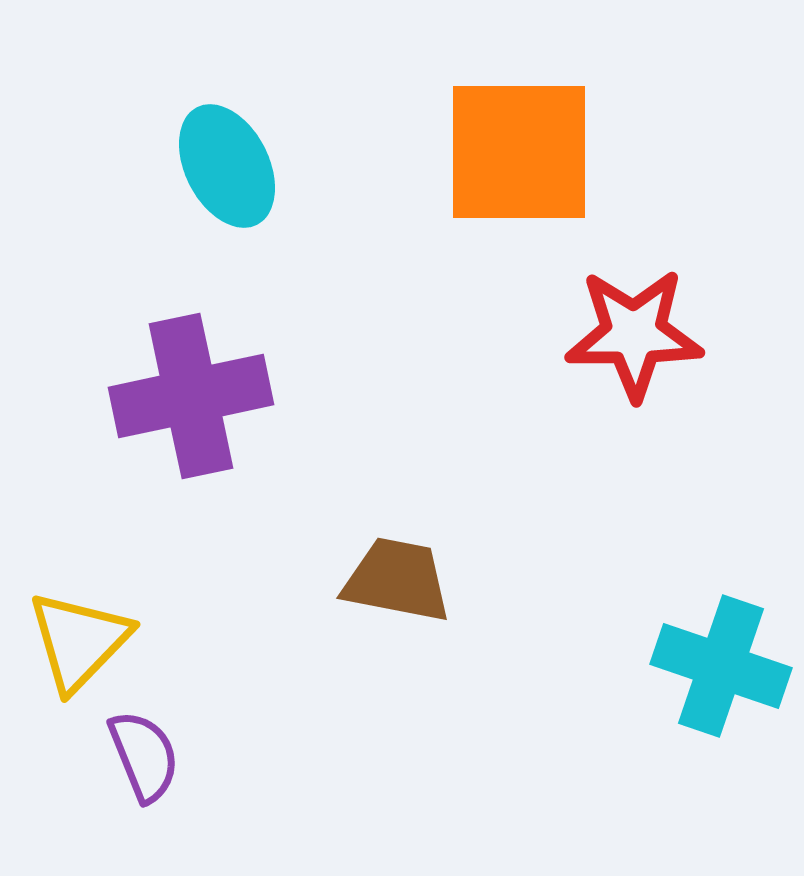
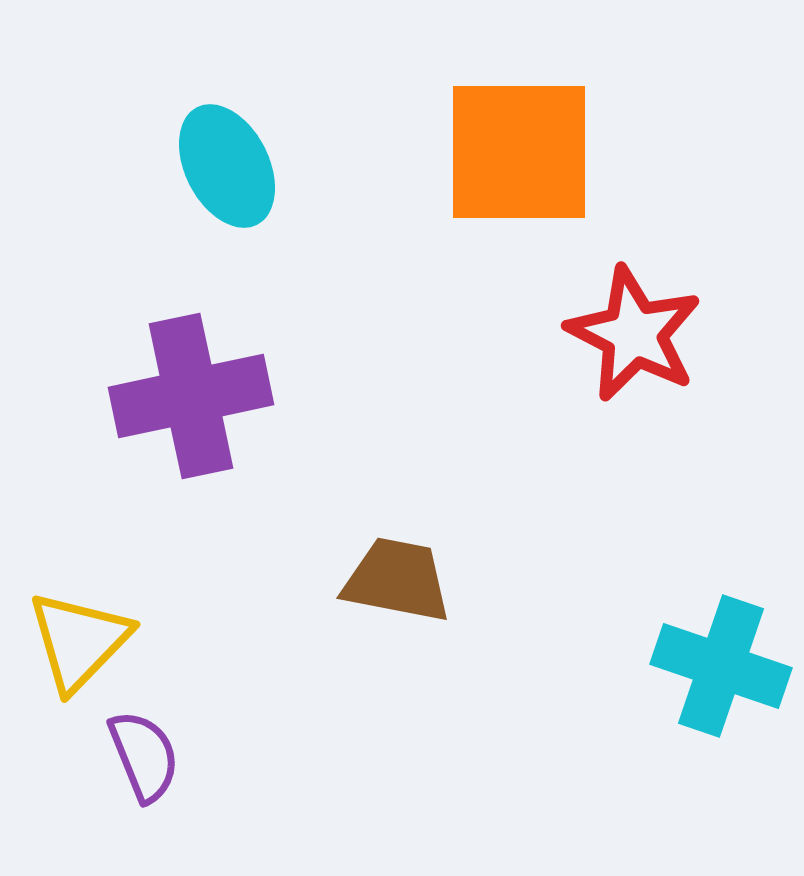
red star: rotated 27 degrees clockwise
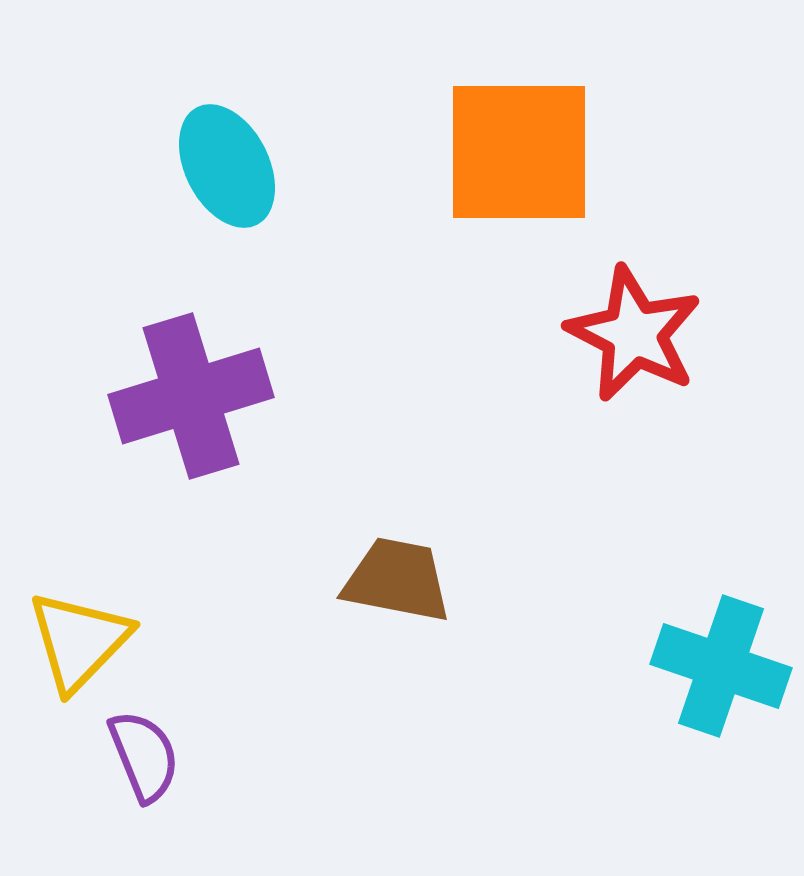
purple cross: rotated 5 degrees counterclockwise
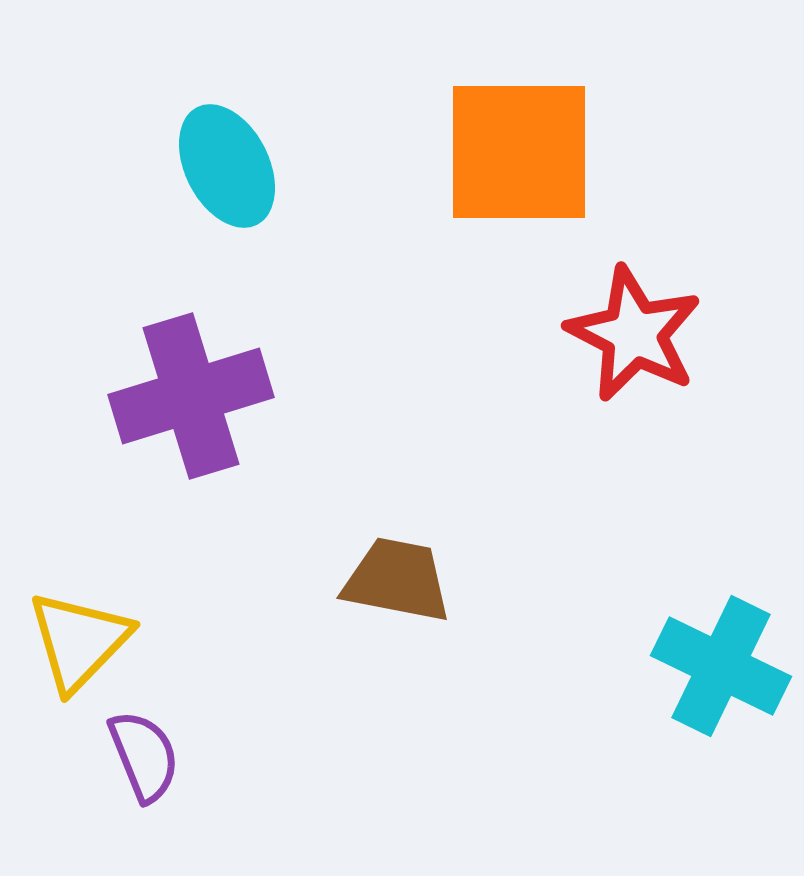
cyan cross: rotated 7 degrees clockwise
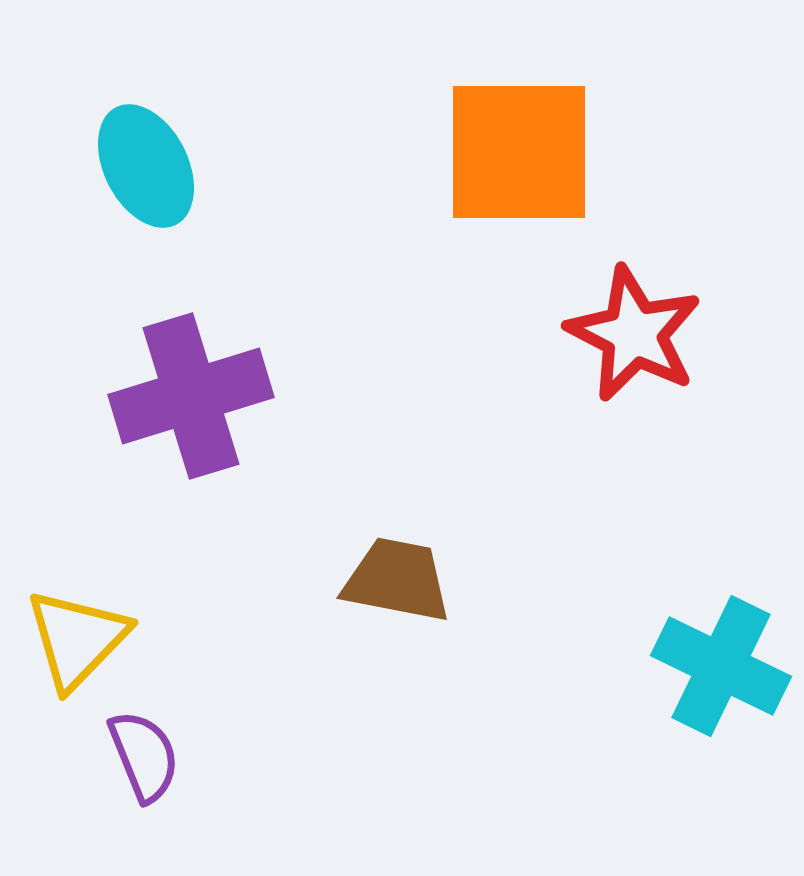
cyan ellipse: moved 81 px left
yellow triangle: moved 2 px left, 2 px up
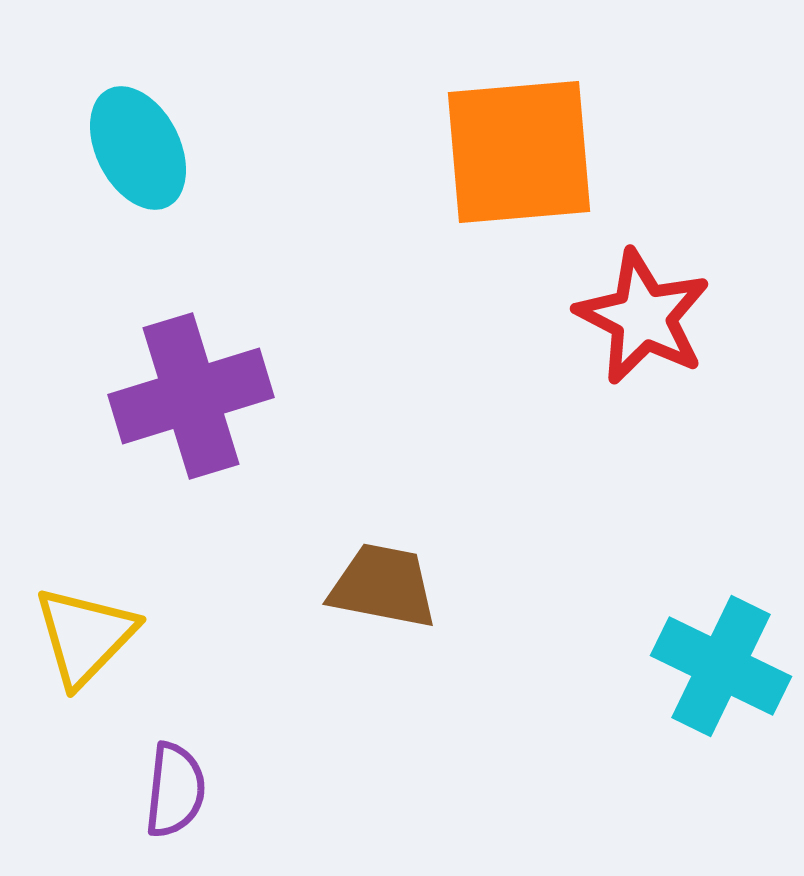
orange square: rotated 5 degrees counterclockwise
cyan ellipse: moved 8 px left, 18 px up
red star: moved 9 px right, 17 px up
brown trapezoid: moved 14 px left, 6 px down
yellow triangle: moved 8 px right, 3 px up
purple semicircle: moved 31 px right, 34 px down; rotated 28 degrees clockwise
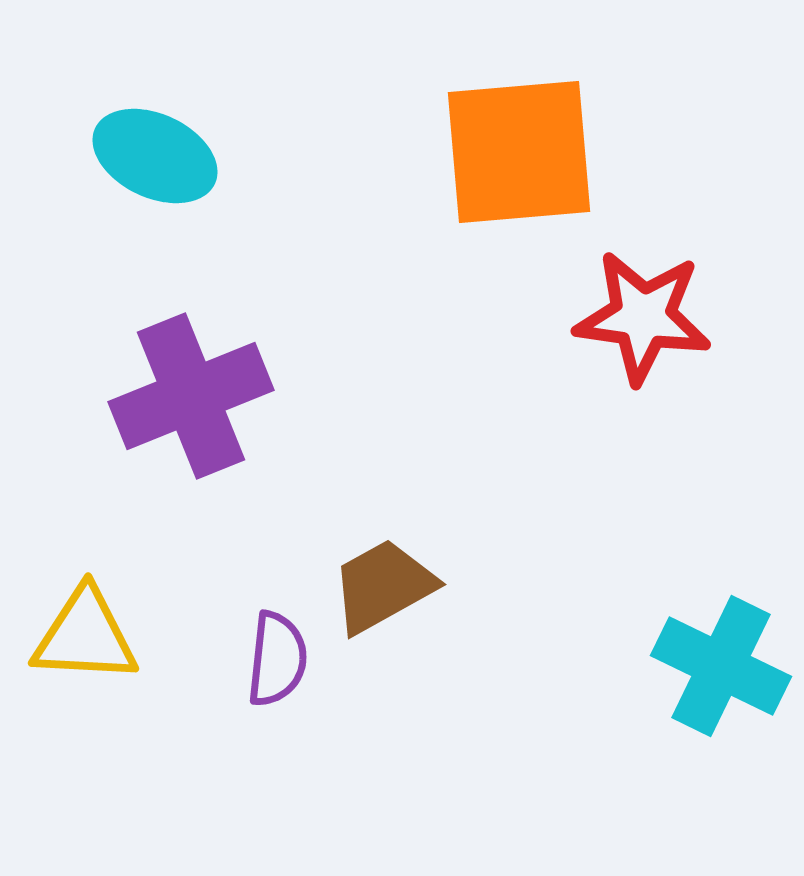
cyan ellipse: moved 17 px right, 8 px down; rotated 38 degrees counterclockwise
red star: rotated 19 degrees counterclockwise
purple cross: rotated 5 degrees counterclockwise
brown trapezoid: rotated 40 degrees counterclockwise
yellow triangle: rotated 49 degrees clockwise
purple semicircle: moved 102 px right, 131 px up
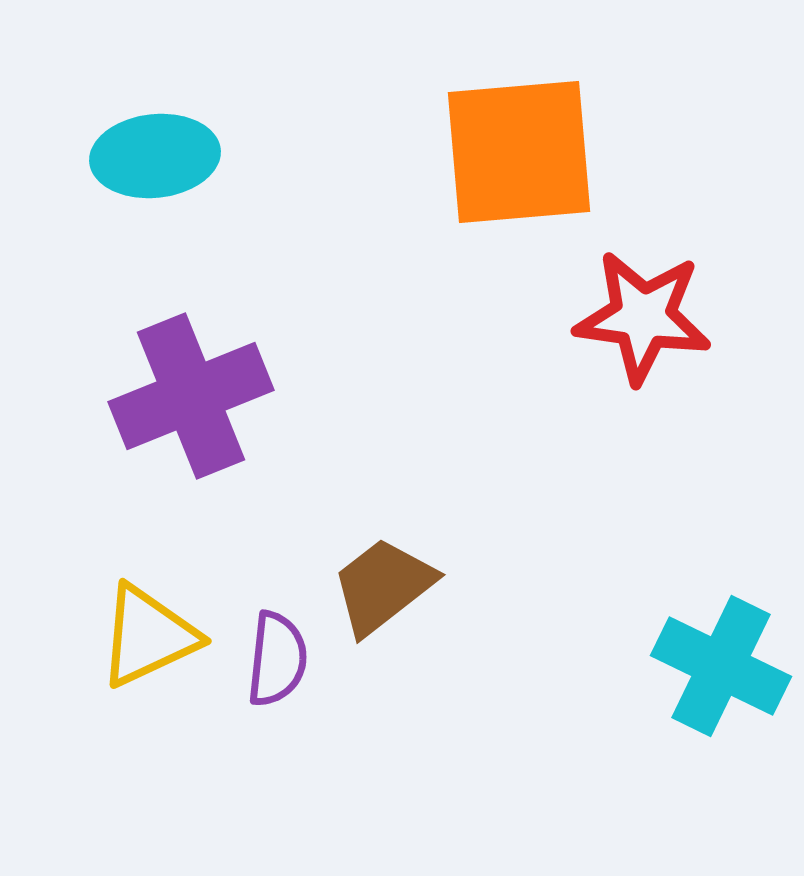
cyan ellipse: rotated 31 degrees counterclockwise
brown trapezoid: rotated 9 degrees counterclockwise
yellow triangle: moved 63 px right; rotated 28 degrees counterclockwise
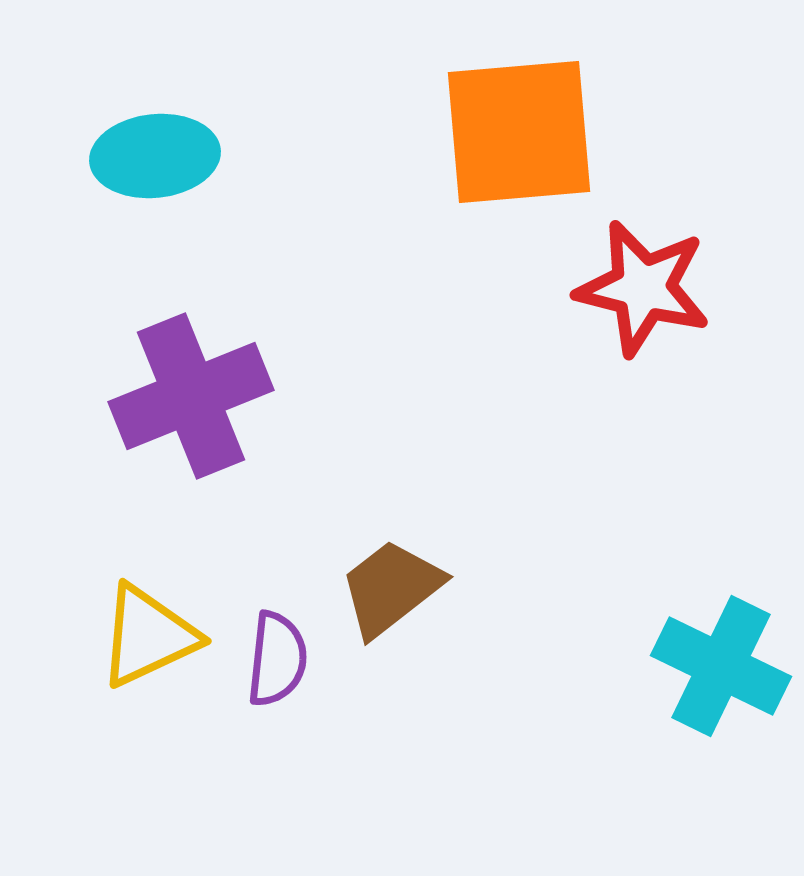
orange square: moved 20 px up
red star: moved 29 px up; rotated 6 degrees clockwise
brown trapezoid: moved 8 px right, 2 px down
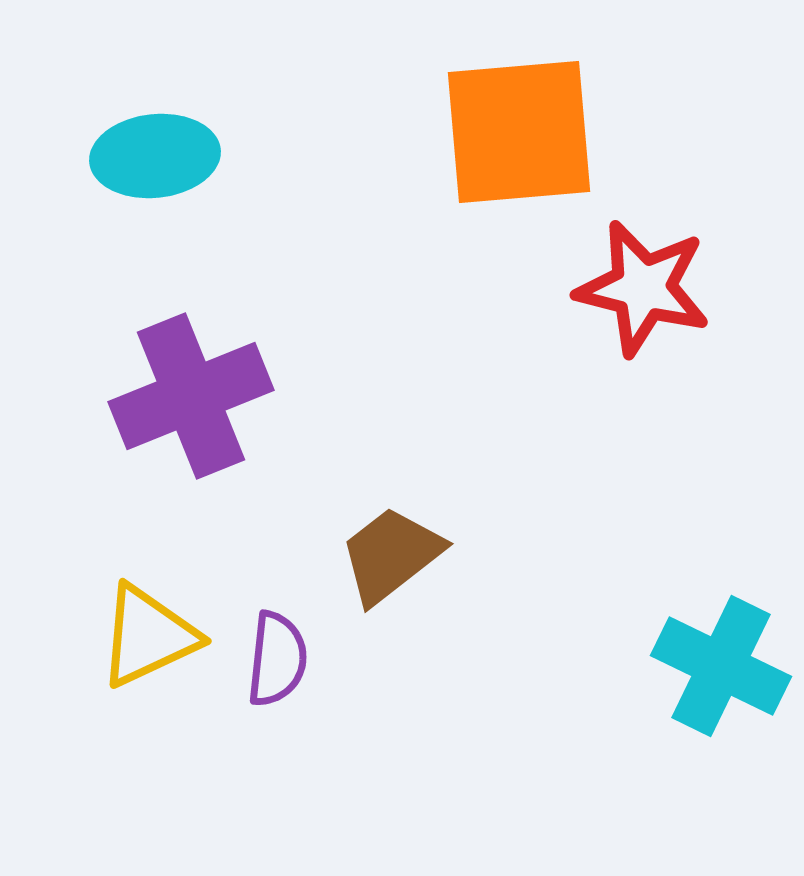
brown trapezoid: moved 33 px up
